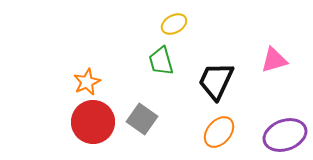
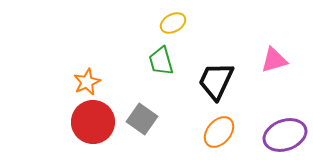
yellow ellipse: moved 1 px left, 1 px up
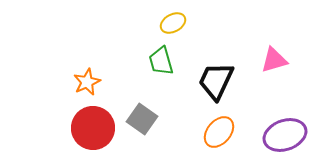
red circle: moved 6 px down
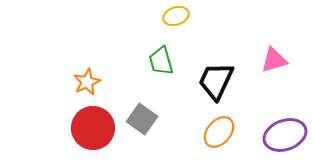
yellow ellipse: moved 3 px right, 7 px up; rotated 10 degrees clockwise
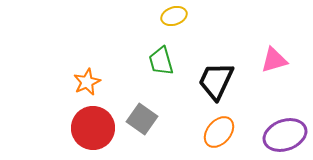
yellow ellipse: moved 2 px left
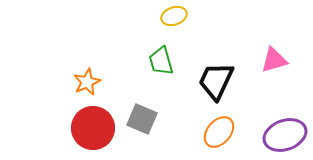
gray square: rotated 12 degrees counterclockwise
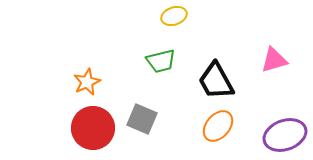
green trapezoid: rotated 88 degrees counterclockwise
black trapezoid: rotated 54 degrees counterclockwise
orange ellipse: moved 1 px left, 6 px up
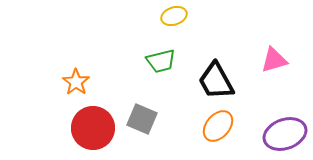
orange star: moved 11 px left; rotated 12 degrees counterclockwise
purple ellipse: moved 1 px up
